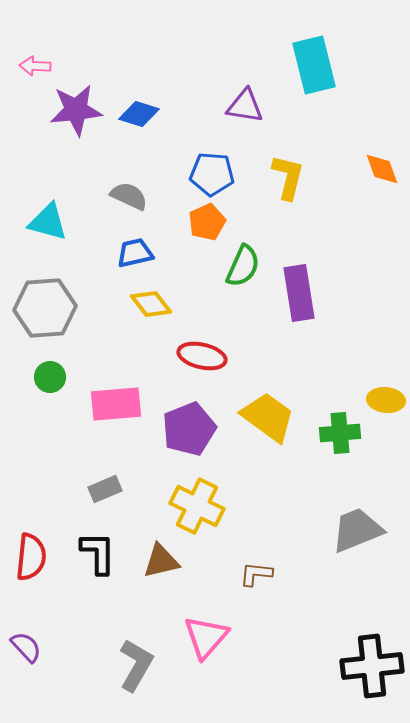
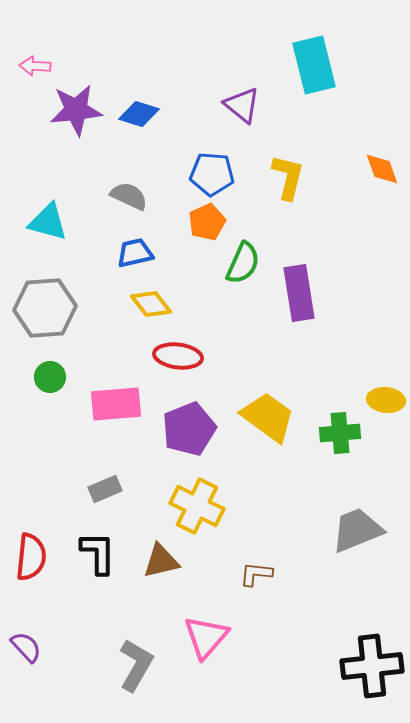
purple triangle: moved 3 px left, 1 px up; rotated 30 degrees clockwise
green semicircle: moved 3 px up
red ellipse: moved 24 px left; rotated 6 degrees counterclockwise
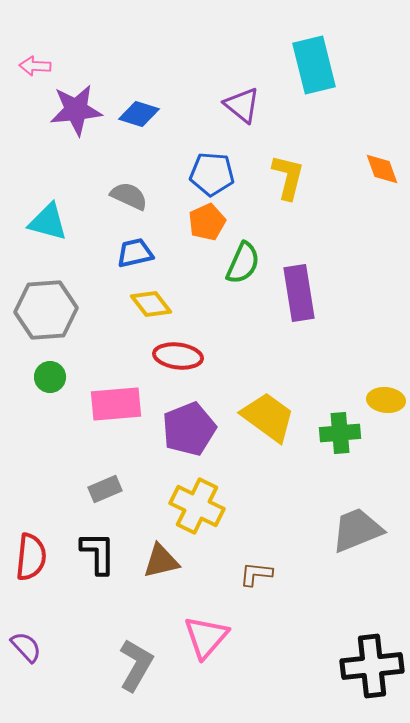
gray hexagon: moved 1 px right, 2 px down
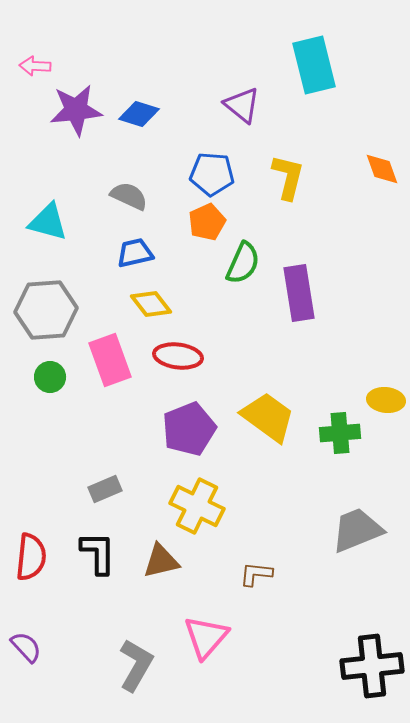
pink rectangle: moved 6 px left, 44 px up; rotated 75 degrees clockwise
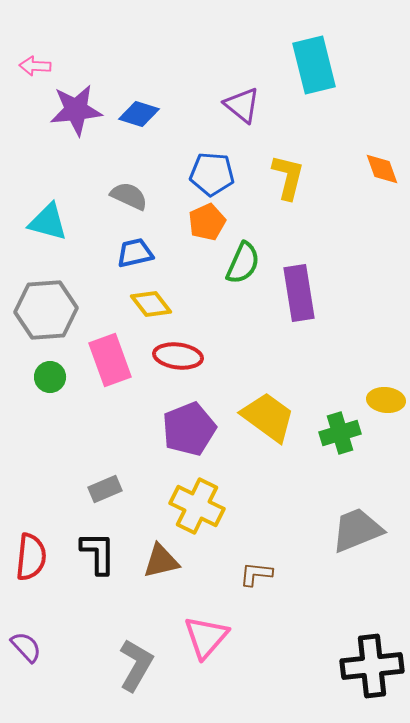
green cross: rotated 12 degrees counterclockwise
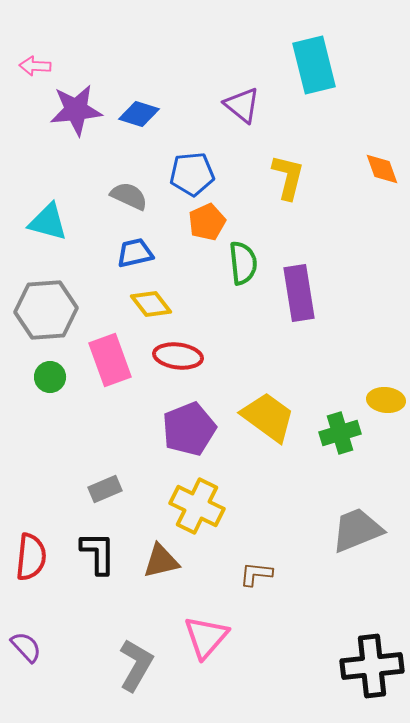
blue pentagon: moved 20 px left; rotated 9 degrees counterclockwise
green semicircle: rotated 30 degrees counterclockwise
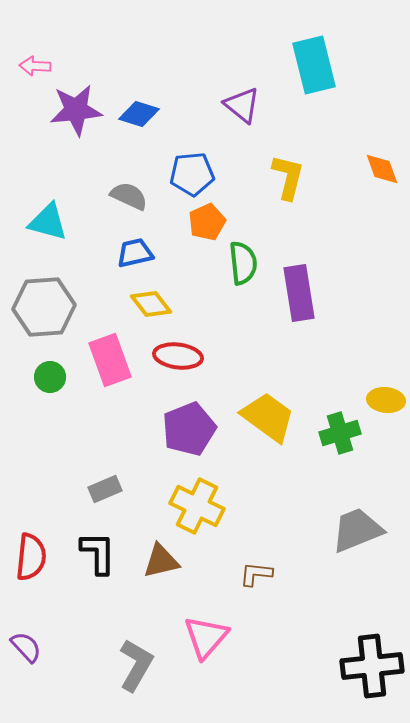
gray hexagon: moved 2 px left, 3 px up
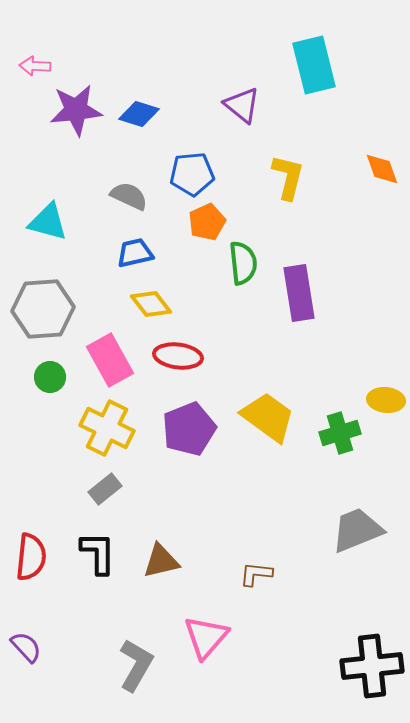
gray hexagon: moved 1 px left, 2 px down
pink rectangle: rotated 9 degrees counterclockwise
gray rectangle: rotated 16 degrees counterclockwise
yellow cross: moved 90 px left, 78 px up
